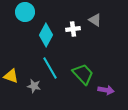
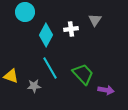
gray triangle: rotated 32 degrees clockwise
white cross: moved 2 px left
gray star: rotated 16 degrees counterclockwise
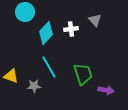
gray triangle: rotated 16 degrees counterclockwise
cyan diamond: moved 2 px up; rotated 15 degrees clockwise
cyan line: moved 1 px left, 1 px up
green trapezoid: rotated 25 degrees clockwise
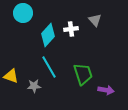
cyan circle: moved 2 px left, 1 px down
cyan diamond: moved 2 px right, 2 px down
